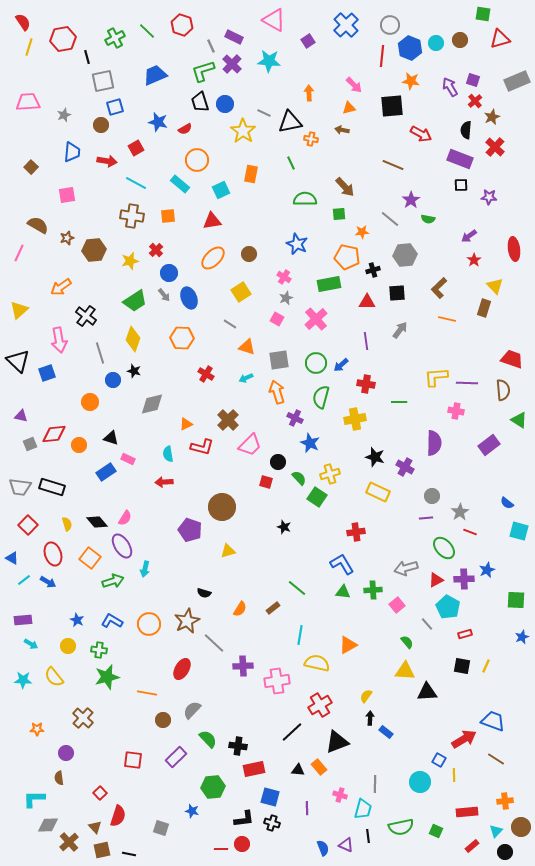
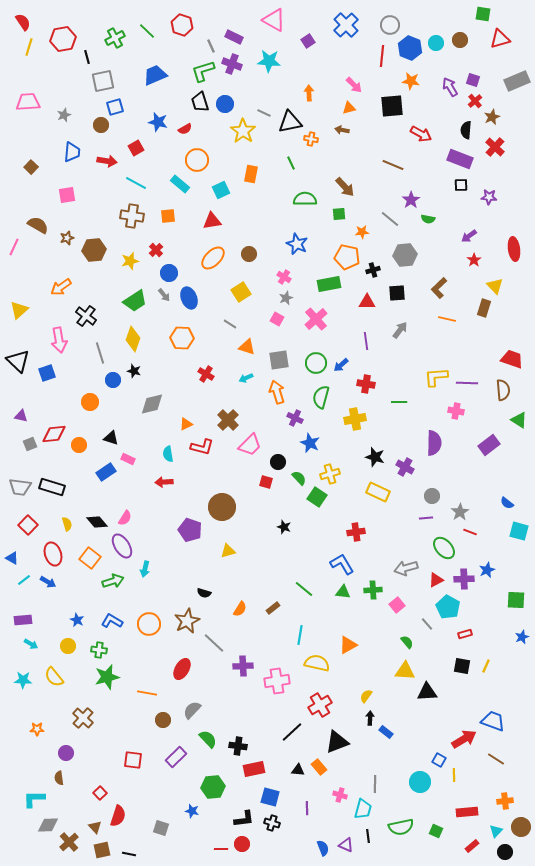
purple cross at (232, 64): rotated 24 degrees counterclockwise
pink line at (19, 253): moved 5 px left, 6 px up
green line at (297, 588): moved 7 px right, 1 px down
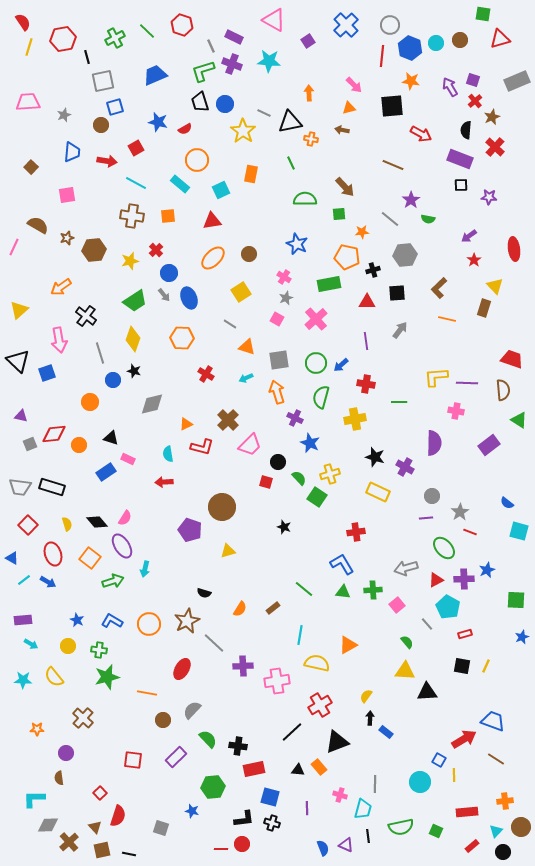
black circle at (505, 852): moved 2 px left
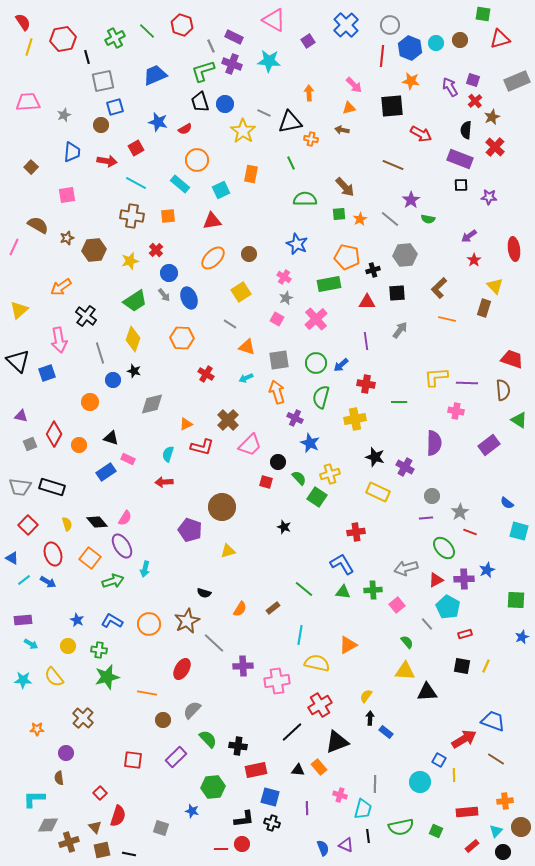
orange star at (362, 232): moved 2 px left, 13 px up; rotated 24 degrees counterclockwise
red diamond at (54, 434): rotated 55 degrees counterclockwise
cyan semicircle at (168, 454): rotated 28 degrees clockwise
red rectangle at (254, 769): moved 2 px right, 1 px down
brown cross at (69, 842): rotated 24 degrees clockwise
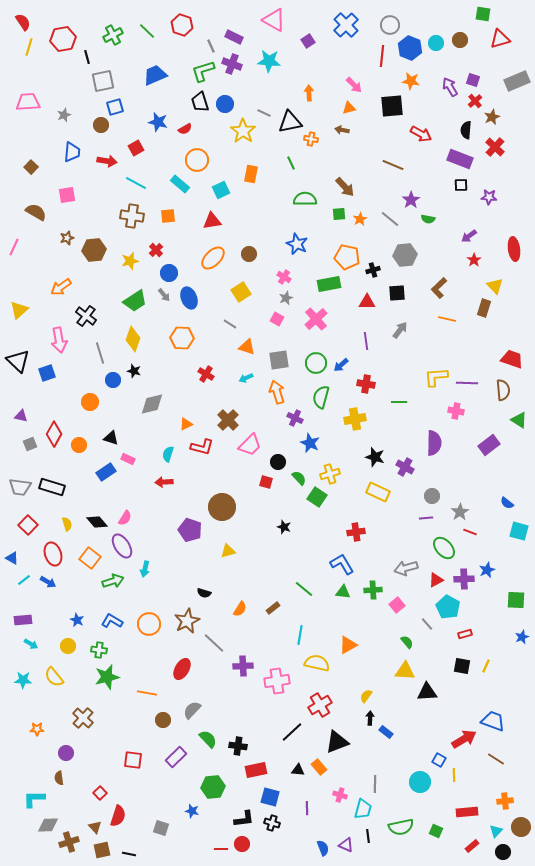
green cross at (115, 38): moved 2 px left, 3 px up
brown semicircle at (38, 225): moved 2 px left, 13 px up
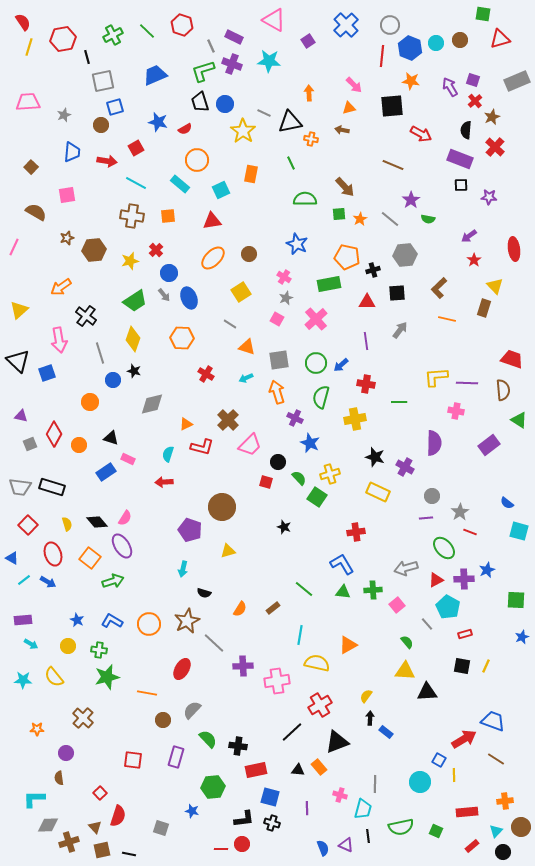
cyan arrow at (145, 569): moved 38 px right
purple rectangle at (176, 757): rotated 30 degrees counterclockwise
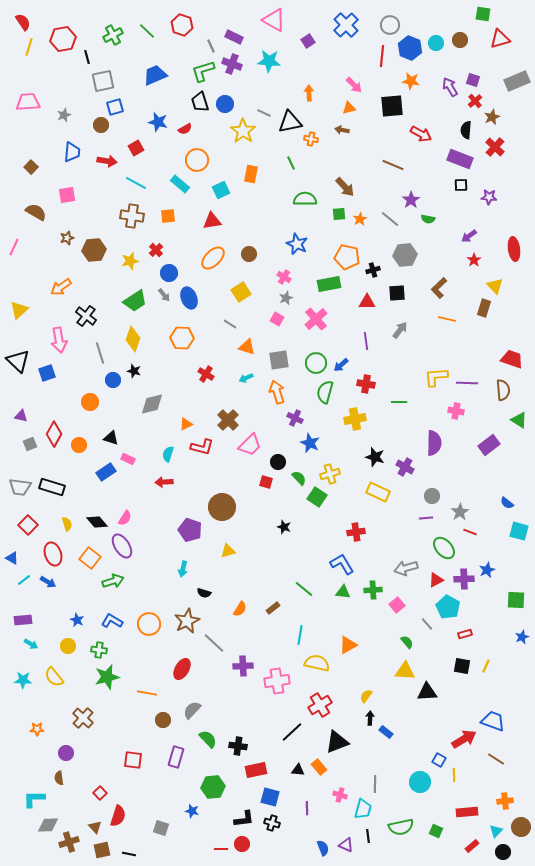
green semicircle at (321, 397): moved 4 px right, 5 px up
